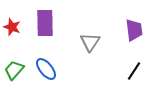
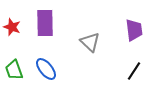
gray triangle: rotated 20 degrees counterclockwise
green trapezoid: rotated 60 degrees counterclockwise
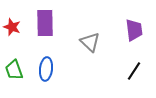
blue ellipse: rotated 45 degrees clockwise
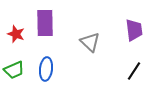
red star: moved 4 px right, 7 px down
green trapezoid: rotated 95 degrees counterclockwise
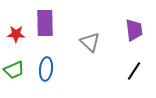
red star: rotated 18 degrees counterclockwise
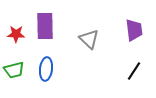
purple rectangle: moved 3 px down
gray triangle: moved 1 px left, 3 px up
green trapezoid: rotated 10 degrees clockwise
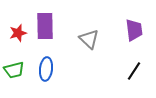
red star: moved 2 px right, 1 px up; rotated 18 degrees counterclockwise
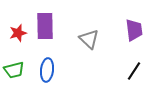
blue ellipse: moved 1 px right, 1 px down
